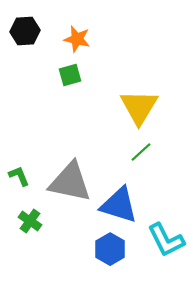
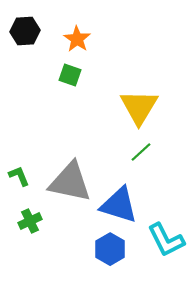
orange star: rotated 20 degrees clockwise
green square: rotated 35 degrees clockwise
green cross: rotated 30 degrees clockwise
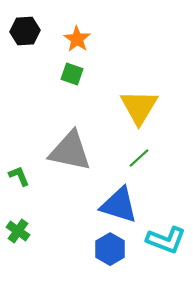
green square: moved 2 px right, 1 px up
green line: moved 2 px left, 6 px down
gray triangle: moved 31 px up
green cross: moved 12 px left, 10 px down; rotated 30 degrees counterclockwise
cyan L-shape: rotated 42 degrees counterclockwise
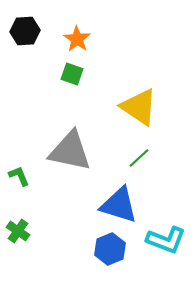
yellow triangle: rotated 27 degrees counterclockwise
blue hexagon: rotated 8 degrees clockwise
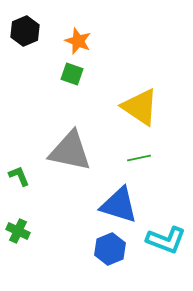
black hexagon: rotated 20 degrees counterclockwise
orange star: moved 1 px right, 2 px down; rotated 12 degrees counterclockwise
yellow triangle: moved 1 px right
green line: rotated 30 degrees clockwise
green cross: rotated 10 degrees counterclockwise
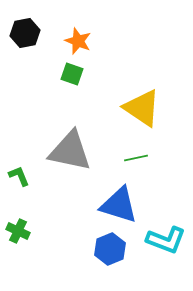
black hexagon: moved 2 px down; rotated 12 degrees clockwise
yellow triangle: moved 2 px right, 1 px down
green line: moved 3 px left
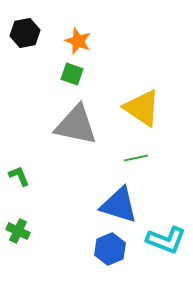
gray triangle: moved 6 px right, 26 px up
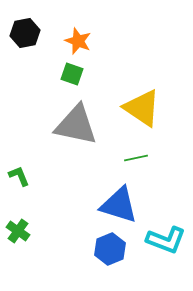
green cross: rotated 10 degrees clockwise
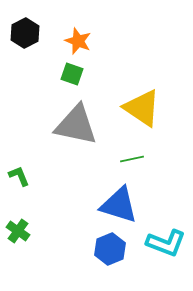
black hexagon: rotated 16 degrees counterclockwise
green line: moved 4 px left, 1 px down
cyan L-shape: moved 3 px down
